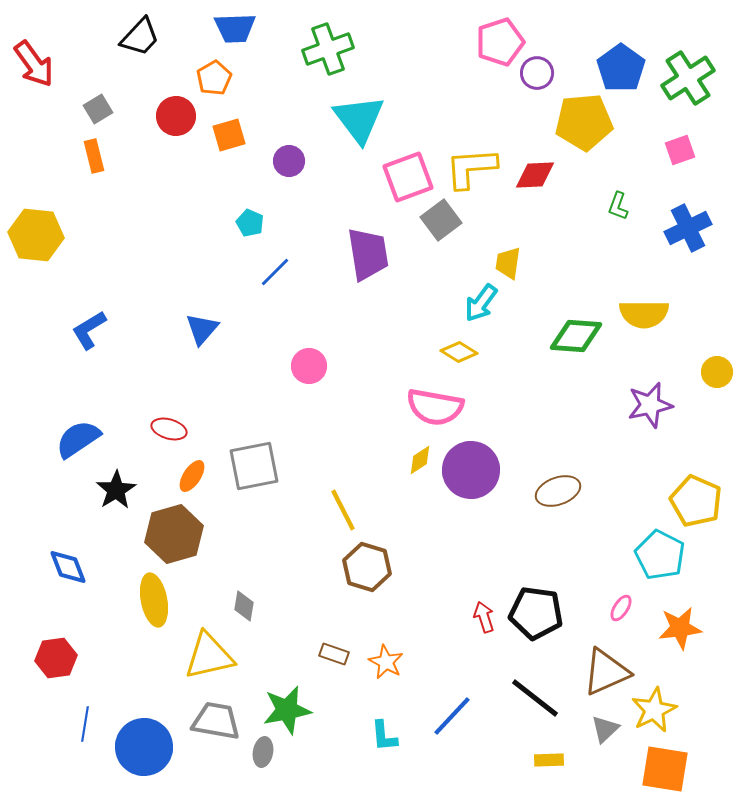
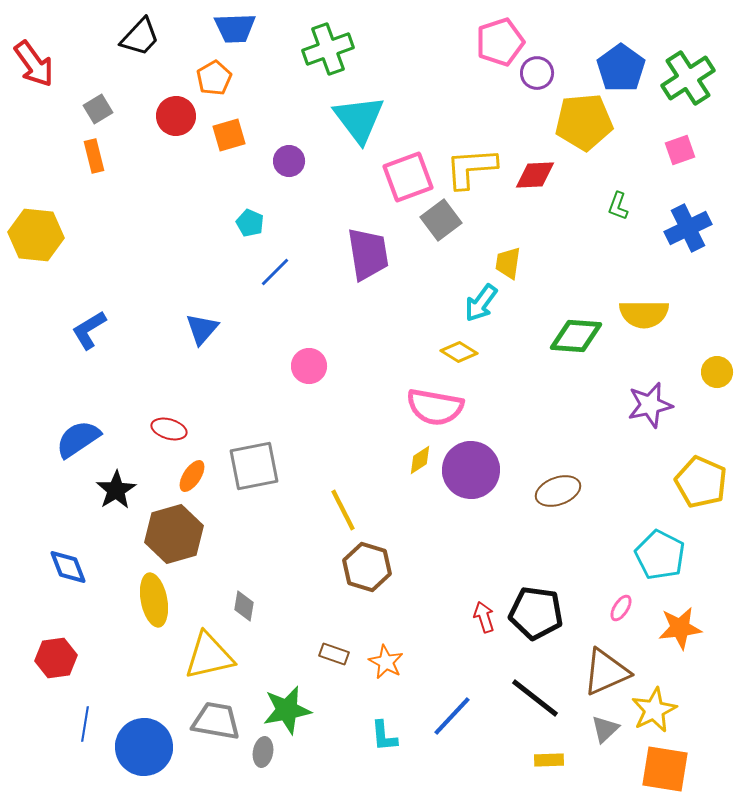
yellow pentagon at (696, 501): moved 5 px right, 19 px up
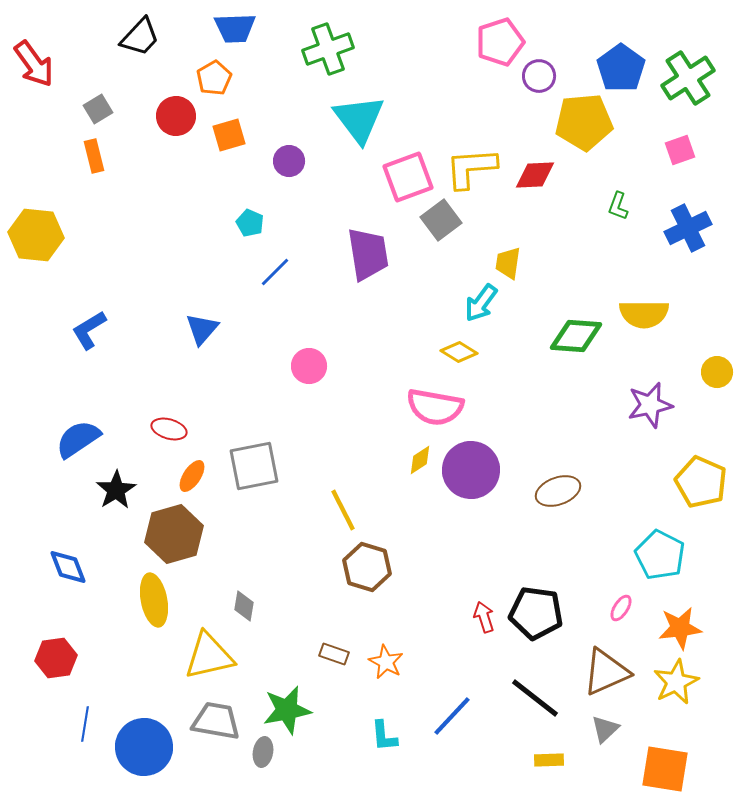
purple circle at (537, 73): moved 2 px right, 3 px down
yellow star at (654, 710): moved 22 px right, 28 px up
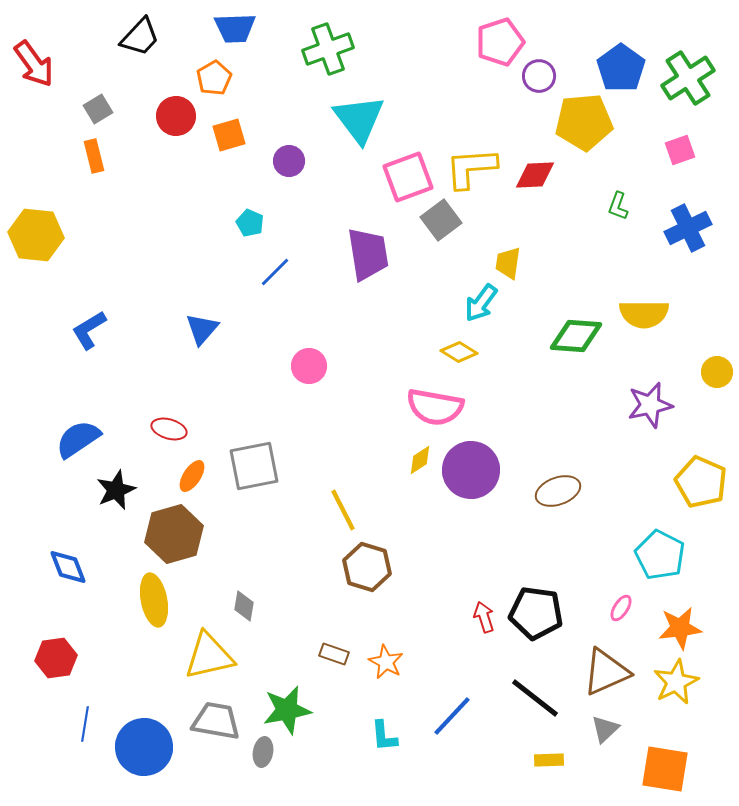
black star at (116, 490): rotated 9 degrees clockwise
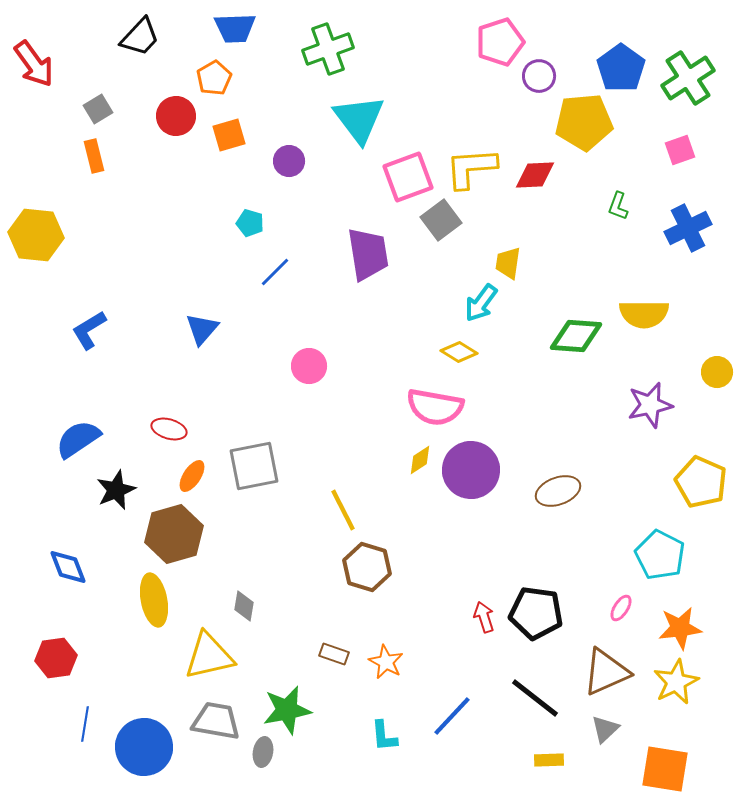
cyan pentagon at (250, 223): rotated 8 degrees counterclockwise
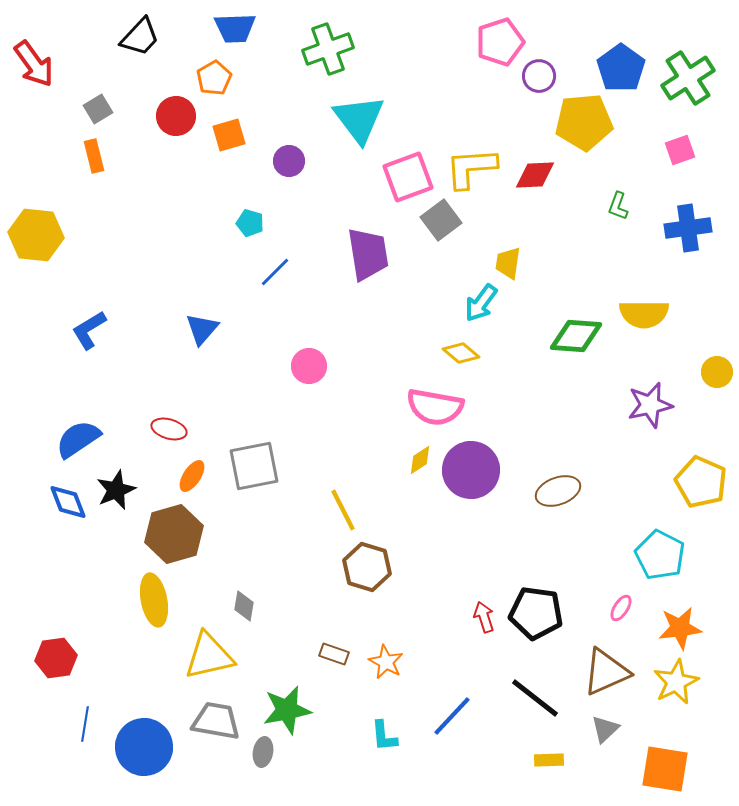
blue cross at (688, 228): rotated 18 degrees clockwise
yellow diamond at (459, 352): moved 2 px right, 1 px down; rotated 9 degrees clockwise
blue diamond at (68, 567): moved 65 px up
